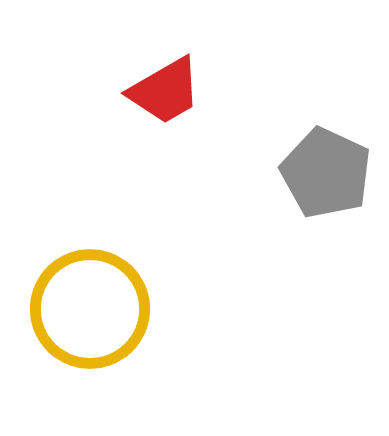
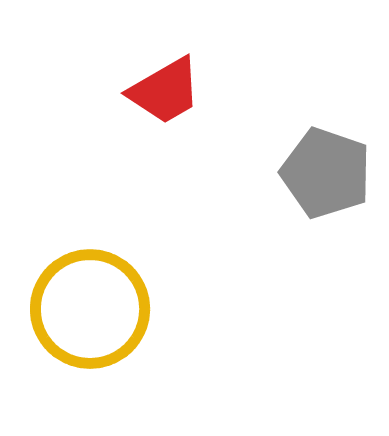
gray pentagon: rotated 6 degrees counterclockwise
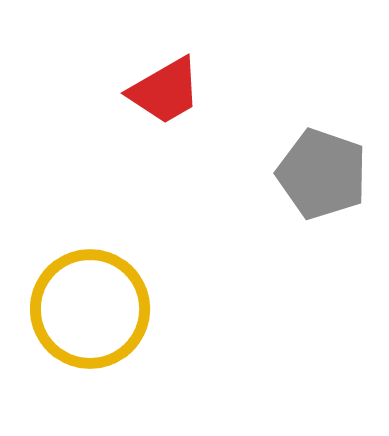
gray pentagon: moved 4 px left, 1 px down
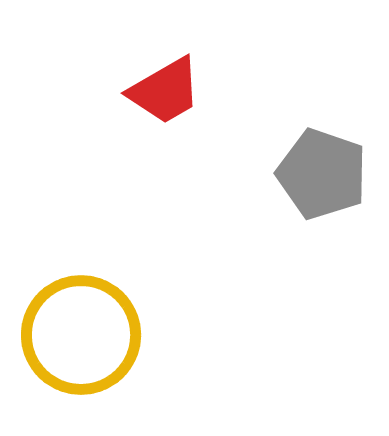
yellow circle: moved 9 px left, 26 px down
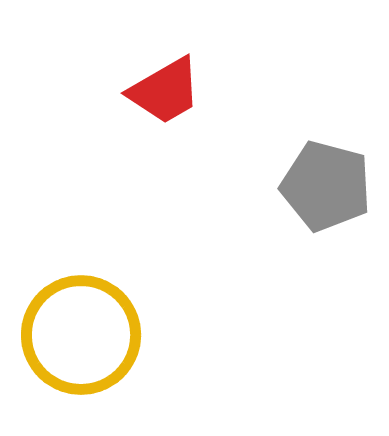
gray pentagon: moved 4 px right, 12 px down; rotated 4 degrees counterclockwise
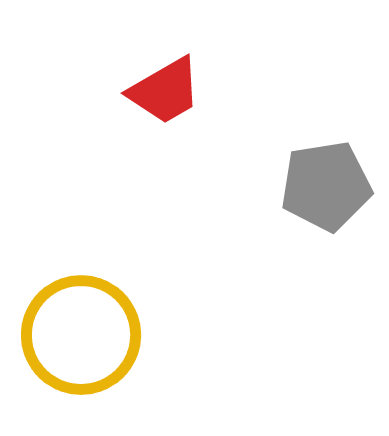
gray pentagon: rotated 24 degrees counterclockwise
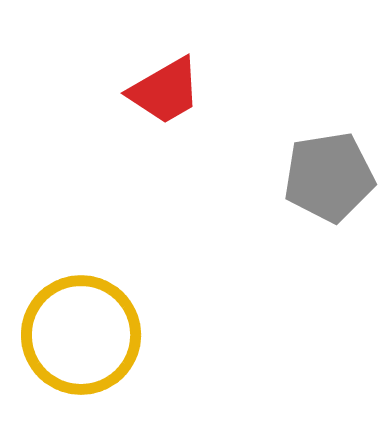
gray pentagon: moved 3 px right, 9 px up
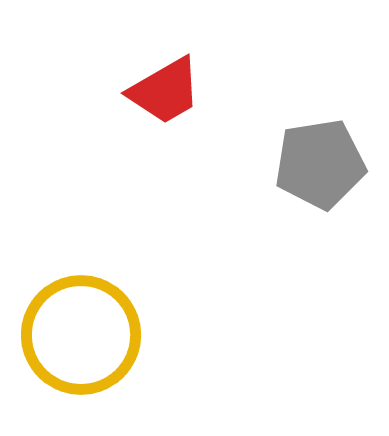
gray pentagon: moved 9 px left, 13 px up
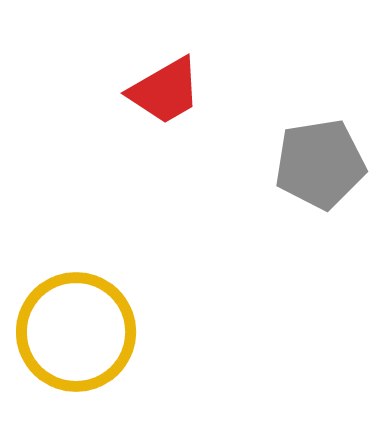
yellow circle: moved 5 px left, 3 px up
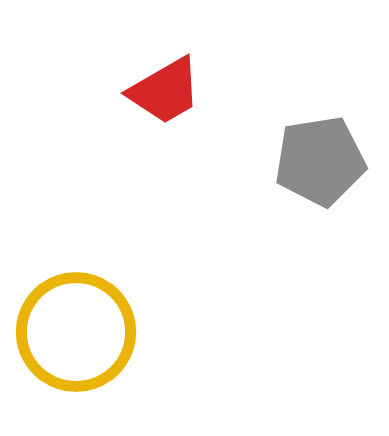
gray pentagon: moved 3 px up
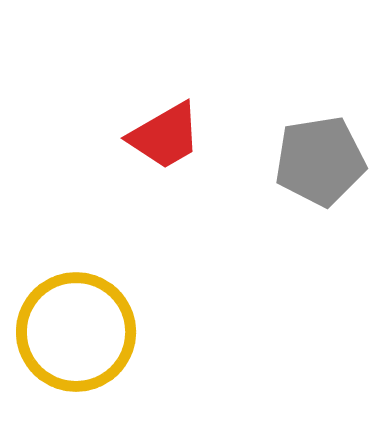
red trapezoid: moved 45 px down
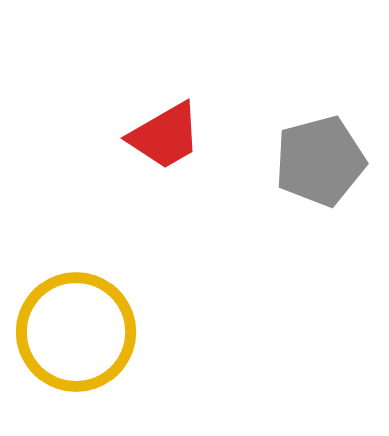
gray pentagon: rotated 6 degrees counterclockwise
